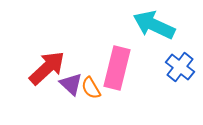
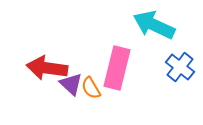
red arrow: rotated 129 degrees counterclockwise
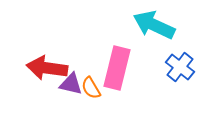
purple triangle: rotated 30 degrees counterclockwise
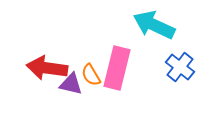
orange semicircle: moved 13 px up
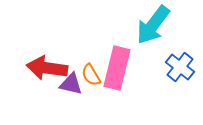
cyan arrow: moved 1 px left; rotated 78 degrees counterclockwise
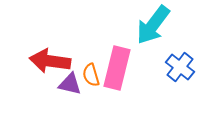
red arrow: moved 3 px right, 7 px up
orange semicircle: rotated 15 degrees clockwise
purple triangle: moved 1 px left
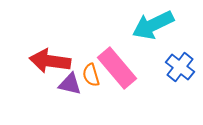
cyan arrow: rotated 27 degrees clockwise
pink rectangle: rotated 54 degrees counterclockwise
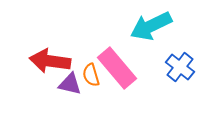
cyan arrow: moved 2 px left, 1 px down
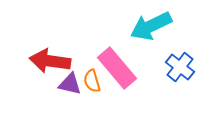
orange semicircle: moved 1 px right, 6 px down
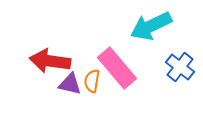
orange semicircle: rotated 25 degrees clockwise
